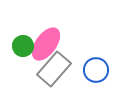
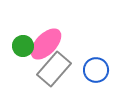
pink ellipse: rotated 8 degrees clockwise
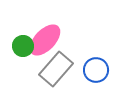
pink ellipse: moved 1 px left, 4 px up
gray rectangle: moved 2 px right
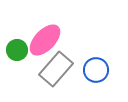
green circle: moved 6 px left, 4 px down
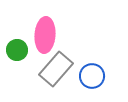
pink ellipse: moved 5 px up; rotated 40 degrees counterclockwise
blue circle: moved 4 px left, 6 px down
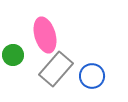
pink ellipse: rotated 20 degrees counterclockwise
green circle: moved 4 px left, 5 px down
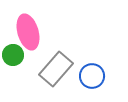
pink ellipse: moved 17 px left, 3 px up
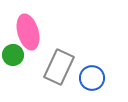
gray rectangle: moved 3 px right, 2 px up; rotated 16 degrees counterclockwise
blue circle: moved 2 px down
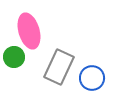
pink ellipse: moved 1 px right, 1 px up
green circle: moved 1 px right, 2 px down
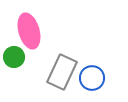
gray rectangle: moved 3 px right, 5 px down
